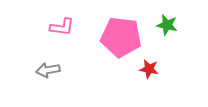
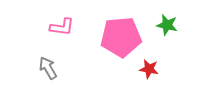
pink pentagon: rotated 12 degrees counterclockwise
gray arrow: moved 2 px up; rotated 70 degrees clockwise
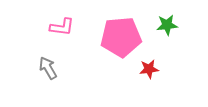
green star: rotated 20 degrees counterclockwise
red star: rotated 18 degrees counterclockwise
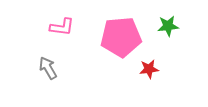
green star: moved 1 px right, 1 px down
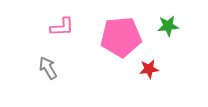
pink L-shape: rotated 10 degrees counterclockwise
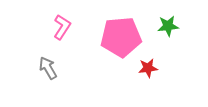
pink L-shape: rotated 55 degrees counterclockwise
red star: moved 1 px left, 1 px up
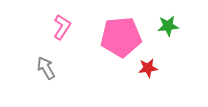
gray arrow: moved 2 px left
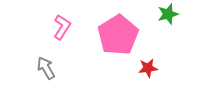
green star: moved 12 px up; rotated 10 degrees counterclockwise
pink pentagon: moved 3 px left, 2 px up; rotated 27 degrees counterclockwise
